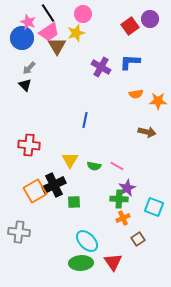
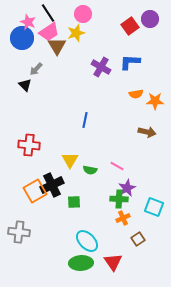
gray arrow: moved 7 px right, 1 px down
orange star: moved 3 px left
green semicircle: moved 4 px left, 4 px down
black cross: moved 2 px left
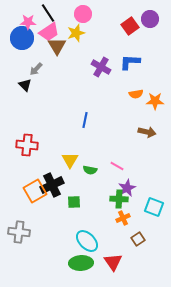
pink star: rotated 21 degrees counterclockwise
red cross: moved 2 px left
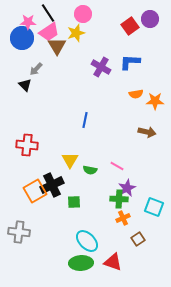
red triangle: rotated 36 degrees counterclockwise
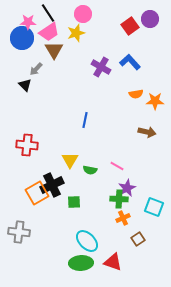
brown triangle: moved 3 px left, 4 px down
blue L-shape: rotated 45 degrees clockwise
orange square: moved 2 px right, 2 px down
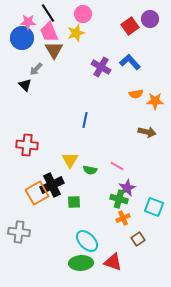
pink trapezoid: rotated 100 degrees clockwise
green cross: rotated 12 degrees clockwise
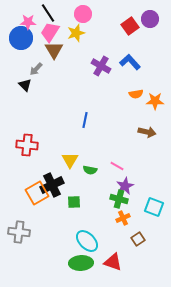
pink trapezoid: moved 1 px right; rotated 55 degrees clockwise
blue circle: moved 1 px left
purple cross: moved 1 px up
purple star: moved 2 px left, 2 px up
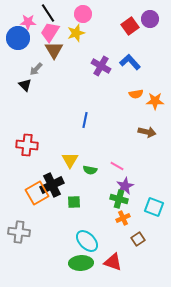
blue circle: moved 3 px left
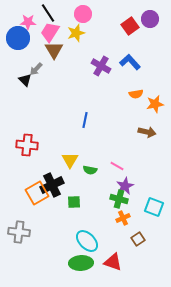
black triangle: moved 5 px up
orange star: moved 3 px down; rotated 12 degrees counterclockwise
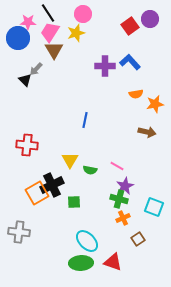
purple cross: moved 4 px right; rotated 30 degrees counterclockwise
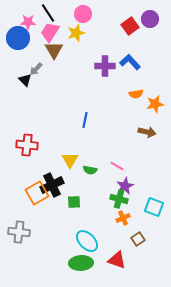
red triangle: moved 4 px right, 2 px up
